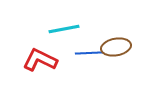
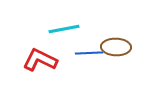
brown ellipse: rotated 12 degrees clockwise
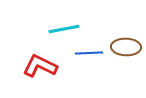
brown ellipse: moved 10 px right
red L-shape: moved 6 px down
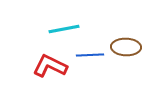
blue line: moved 1 px right, 2 px down
red L-shape: moved 10 px right
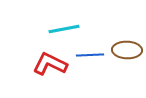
brown ellipse: moved 1 px right, 3 px down
red L-shape: moved 2 px up
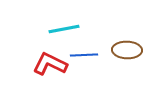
blue line: moved 6 px left
